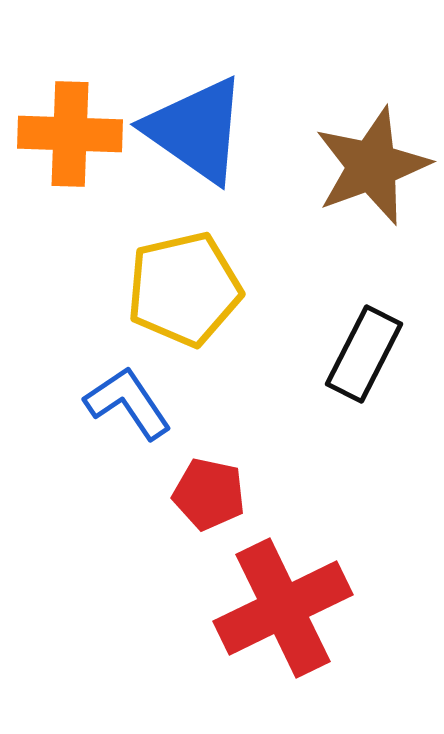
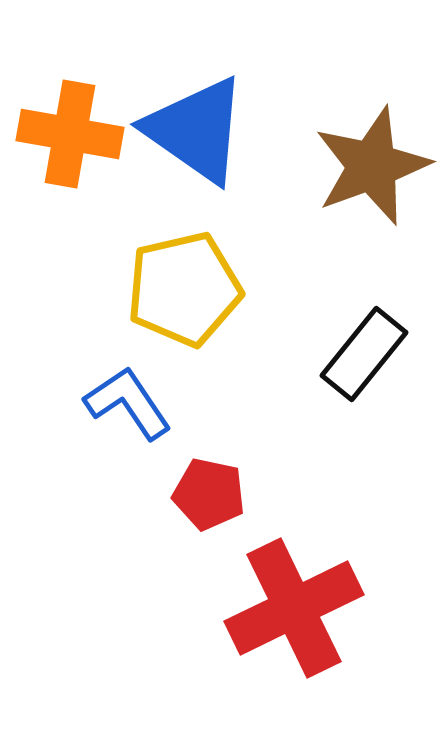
orange cross: rotated 8 degrees clockwise
black rectangle: rotated 12 degrees clockwise
red cross: moved 11 px right
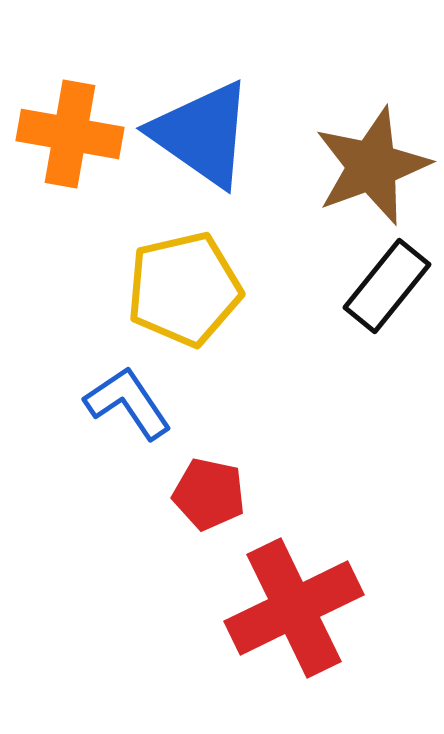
blue triangle: moved 6 px right, 4 px down
black rectangle: moved 23 px right, 68 px up
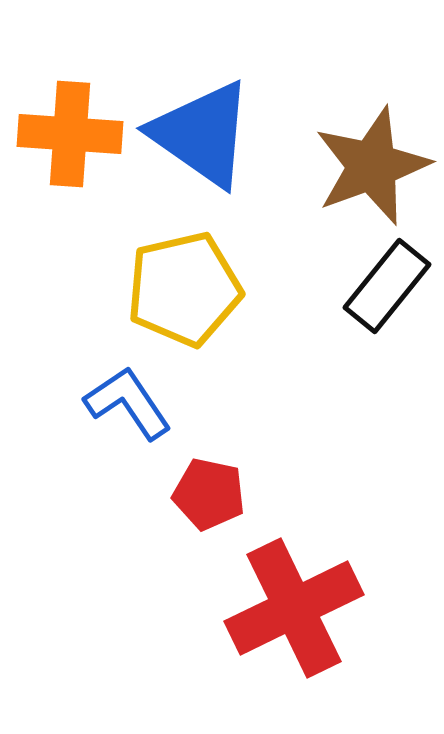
orange cross: rotated 6 degrees counterclockwise
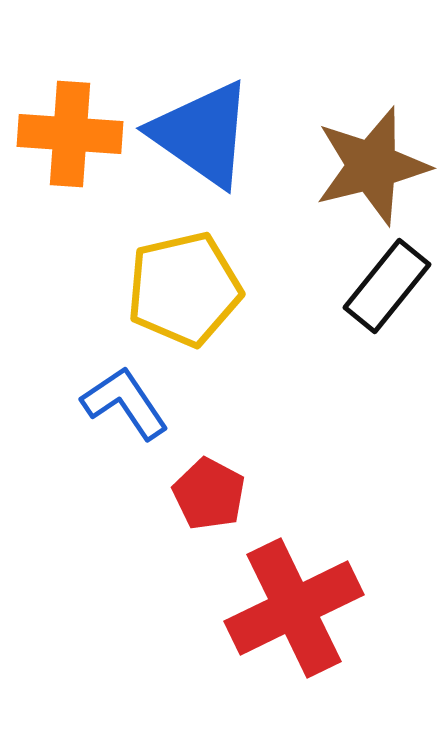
brown star: rotated 6 degrees clockwise
blue L-shape: moved 3 px left
red pentagon: rotated 16 degrees clockwise
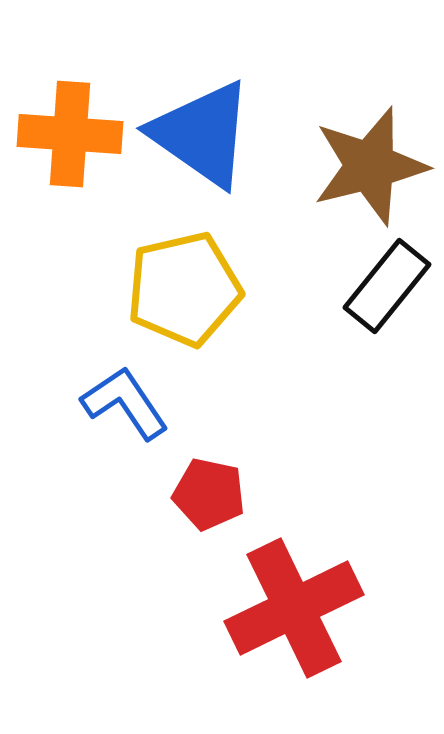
brown star: moved 2 px left
red pentagon: rotated 16 degrees counterclockwise
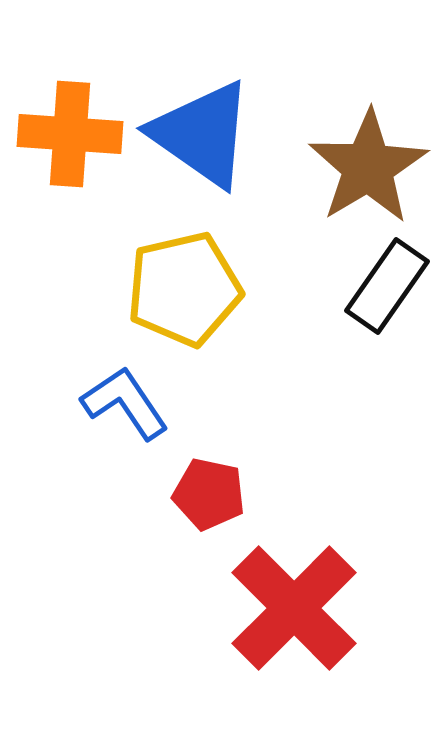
brown star: moved 2 px left, 1 px down; rotated 17 degrees counterclockwise
black rectangle: rotated 4 degrees counterclockwise
red cross: rotated 19 degrees counterclockwise
